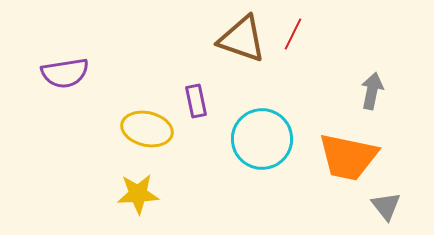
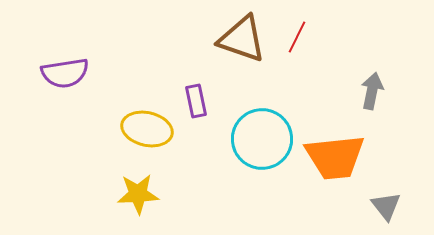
red line: moved 4 px right, 3 px down
orange trapezoid: moved 13 px left; rotated 18 degrees counterclockwise
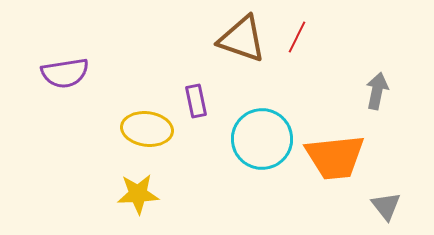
gray arrow: moved 5 px right
yellow ellipse: rotated 6 degrees counterclockwise
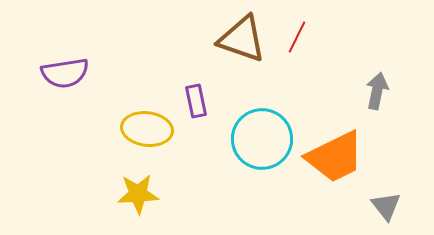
orange trapezoid: rotated 20 degrees counterclockwise
